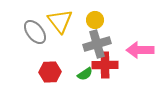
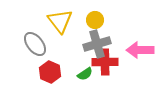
gray ellipse: moved 12 px down
red cross: moved 3 px up
red hexagon: rotated 25 degrees clockwise
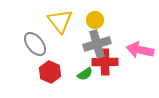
pink arrow: rotated 12 degrees clockwise
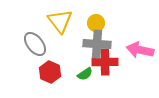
yellow circle: moved 1 px right, 3 px down
gray cross: rotated 20 degrees clockwise
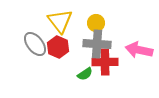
pink arrow: moved 1 px left
red hexagon: moved 8 px right, 25 px up
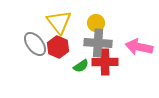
yellow triangle: moved 1 px left, 1 px down
gray cross: moved 1 px right, 1 px up
pink arrow: moved 3 px up
green semicircle: moved 4 px left, 8 px up
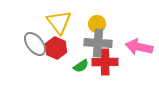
yellow circle: moved 1 px right, 1 px down
red hexagon: moved 2 px left, 1 px down
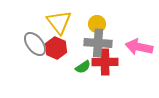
green semicircle: moved 2 px right, 1 px down
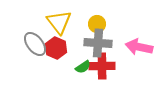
red cross: moved 3 px left, 4 px down
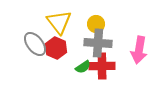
yellow circle: moved 1 px left
pink arrow: moved 3 px down; rotated 92 degrees counterclockwise
